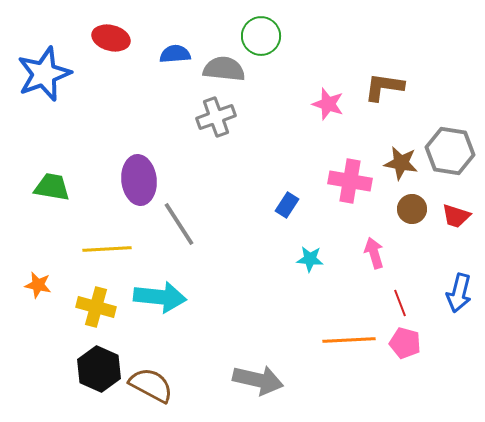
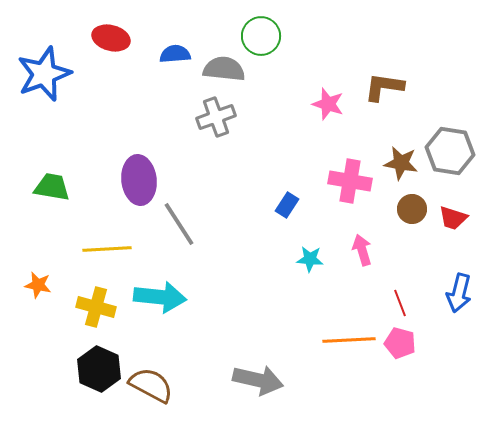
red trapezoid: moved 3 px left, 2 px down
pink arrow: moved 12 px left, 3 px up
pink pentagon: moved 5 px left
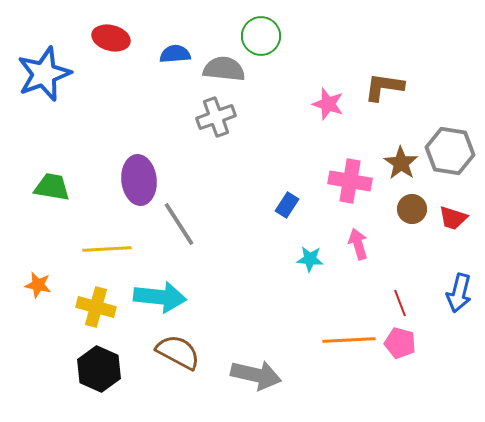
brown star: rotated 24 degrees clockwise
pink arrow: moved 4 px left, 6 px up
gray arrow: moved 2 px left, 5 px up
brown semicircle: moved 27 px right, 33 px up
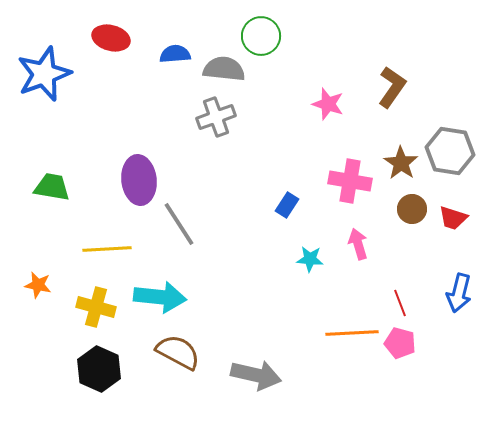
brown L-shape: moved 8 px right; rotated 117 degrees clockwise
orange line: moved 3 px right, 7 px up
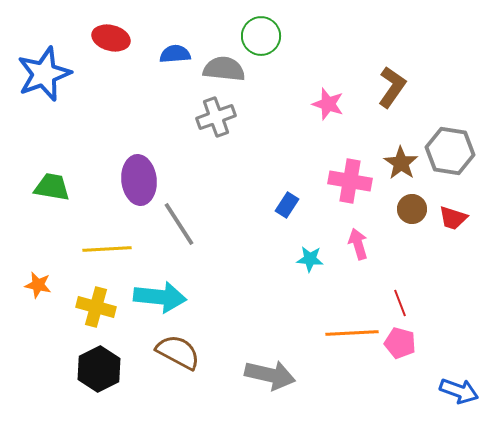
blue arrow: moved 98 px down; rotated 84 degrees counterclockwise
black hexagon: rotated 9 degrees clockwise
gray arrow: moved 14 px right
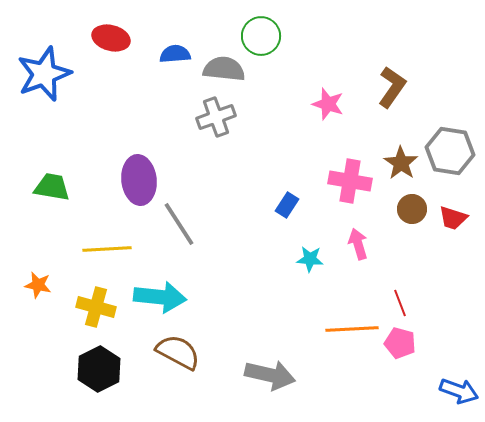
orange line: moved 4 px up
